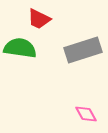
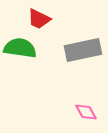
gray rectangle: rotated 6 degrees clockwise
pink diamond: moved 2 px up
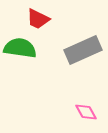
red trapezoid: moved 1 px left
gray rectangle: rotated 12 degrees counterclockwise
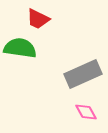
gray rectangle: moved 24 px down
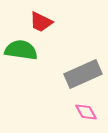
red trapezoid: moved 3 px right, 3 px down
green semicircle: moved 1 px right, 2 px down
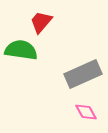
red trapezoid: rotated 105 degrees clockwise
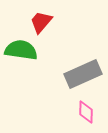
pink diamond: rotated 30 degrees clockwise
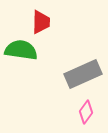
red trapezoid: rotated 140 degrees clockwise
pink diamond: rotated 35 degrees clockwise
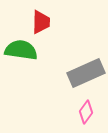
gray rectangle: moved 3 px right, 1 px up
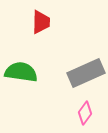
green semicircle: moved 22 px down
pink diamond: moved 1 px left, 1 px down
